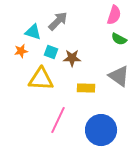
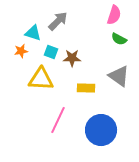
cyan triangle: moved 1 px down
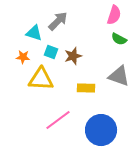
cyan triangle: moved 1 px right
orange star: moved 2 px right, 6 px down; rotated 16 degrees clockwise
brown star: moved 1 px right, 2 px up; rotated 18 degrees counterclockwise
gray triangle: rotated 15 degrees counterclockwise
pink line: rotated 28 degrees clockwise
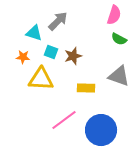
pink line: moved 6 px right
